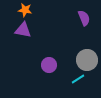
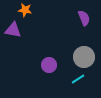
purple triangle: moved 10 px left
gray circle: moved 3 px left, 3 px up
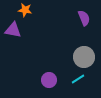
purple circle: moved 15 px down
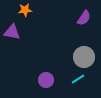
orange star: rotated 16 degrees counterclockwise
purple semicircle: rotated 56 degrees clockwise
purple triangle: moved 1 px left, 2 px down
purple circle: moved 3 px left
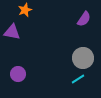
orange star: rotated 16 degrees counterclockwise
purple semicircle: moved 1 px down
gray circle: moved 1 px left, 1 px down
purple circle: moved 28 px left, 6 px up
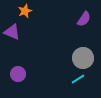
orange star: moved 1 px down
purple triangle: rotated 12 degrees clockwise
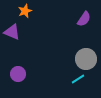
gray circle: moved 3 px right, 1 px down
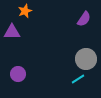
purple triangle: rotated 24 degrees counterclockwise
